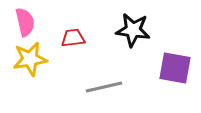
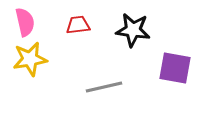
red trapezoid: moved 5 px right, 13 px up
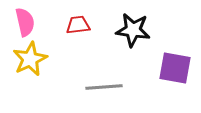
yellow star: rotated 16 degrees counterclockwise
gray line: rotated 9 degrees clockwise
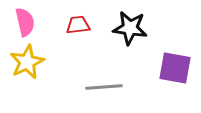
black star: moved 3 px left, 2 px up
yellow star: moved 3 px left, 3 px down
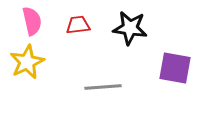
pink semicircle: moved 7 px right, 1 px up
gray line: moved 1 px left
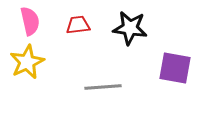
pink semicircle: moved 2 px left
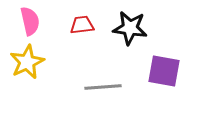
red trapezoid: moved 4 px right
purple square: moved 11 px left, 3 px down
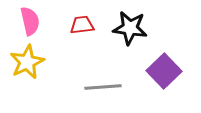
purple square: rotated 36 degrees clockwise
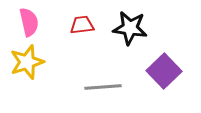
pink semicircle: moved 1 px left, 1 px down
yellow star: rotated 8 degrees clockwise
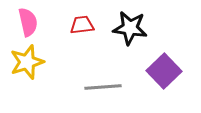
pink semicircle: moved 1 px left
